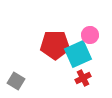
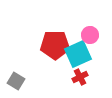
red cross: moved 3 px left, 1 px up
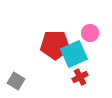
pink circle: moved 2 px up
cyan square: moved 4 px left
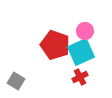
pink circle: moved 5 px left, 2 px up
red pentagon: rotated 20 degrees clockwise
cyan square: moved 7 px right, 2 px up
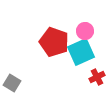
red pentagon: moved 1 px left, 3 px up
red cross: moved 17 px right
gray square: moved 4 px left, 2 px down
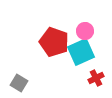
red cross: moved 1 px left, 1 px down
gray square: moved 7 px right
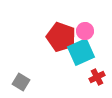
red pentagon: moved 7 px right, 5 px up
red cross: moved 1 px right, 1 px up
gray square: moved 2 px right, 1 px up
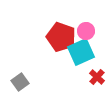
pink circle: moved 1 px right
red cross: rotated 21 degrees counterclockwise
gray square: moved 1 px left; rotated 24 degrees clockwise
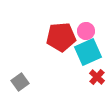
red pentagon: rotated 24 degrees counterclockwise
cyan square: moved 7 px right
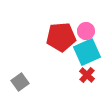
cyan square: moved 1 px left
red cross: moved 10 px left, 2 px up
